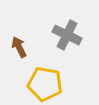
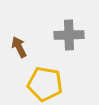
gray cross: moved 2 px right; rotated 28 degrees counterclockwise
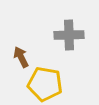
brown arrow: moved 2 px right, 10 px down
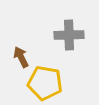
yellow pentagon: moved 1 px up
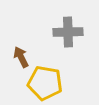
gray cross: moved 1 px left, 3 px up
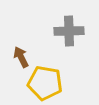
gray cross: moved 1 px right, 1 px up
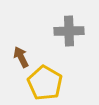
yellow pentagon: rotated 20 degrees clockwise
